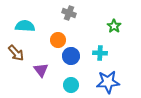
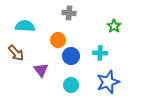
gray cross: rotated 16 degrees counterclockwise
blue star: rotated 15 degrees counterclockwise
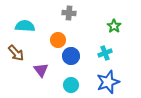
cyan cross: moved 5 px right; rotated 24 degrees counterclockwise
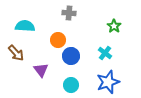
cyan cross: rotated 32 degrees counterclockwise
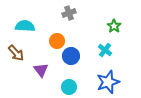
gray cross: rotated 24 degrees counterclockwise
orange circle: moved 1 px left, 1 px down
cyan cross: moved 3 px up
cyan circle: moved 2 px left, 2 px down
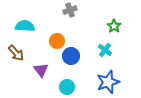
gray cross: moved 1 px right, 3 px up
cyan circle: moved 2 px left
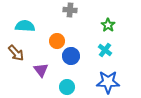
gray cross: rotated 24 degrees clockwise
green star: moved 6 px left, 1 px up
blue star: rotated 20 degrees clockwise
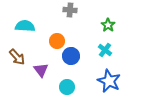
brown arrow: moved 1 px right, 4 px down
blue star: moved 1 px right, 1 px up; rotated 25 degrees clockwise
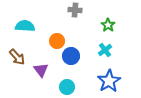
gray cross: moved 5 px right
cyan cross: rotated 16 degrees clockwise
blue star: rotated 15 degrees clockwise
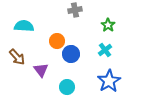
gray cross: rotated 16 degrees counterclockwise
cyan semicircle: moved 1 px left
blue circle: moved 2 px up
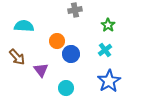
cyan circle: moved 1 px left, 1 px down
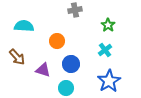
blue circle: moved 10 px down
purple triangle: moved 2 px right; rotated 35 degrees counterclockwise
